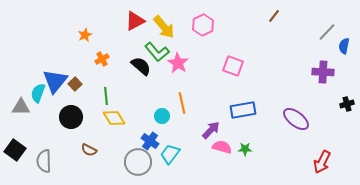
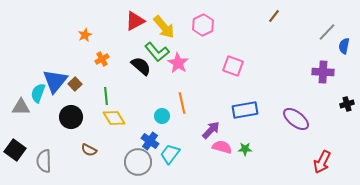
blue rectangle: moved 2 px right
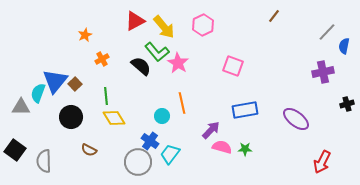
purple cross: rotated 15 degrees counterclockwise
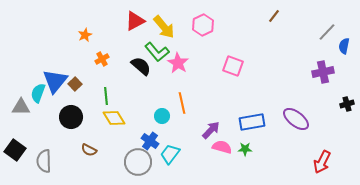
blue rectangle: moved 7 px right, 12 px down
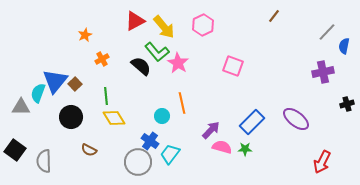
blue rectangle: rotated 35 degrees counterclockwise
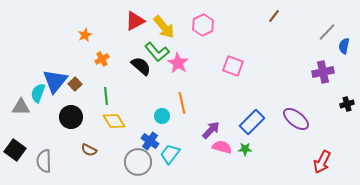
yellow diamond: moved 3 px down
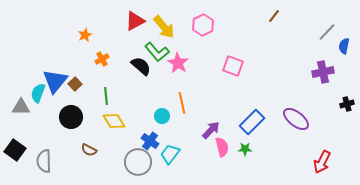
pink semicircle: rotated 60 degrees clockwise
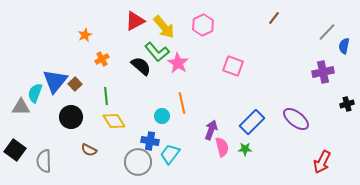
brown line: moved 2 px down
cyan semicircle: moved 3 px left
purple arrow: rotated 24 degrees counterclockwise
blue cross: rotated 24 degrees counterclockwise
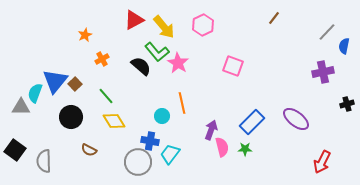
red triangle: moved 1 px left, 1 px up
green line: rotated 36 degrees counterclockwise
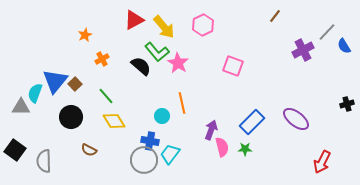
brown line: moved 1 px right, 2 px up
blue semicircle: rotated 42 degrees counterclockwise
purple cross: moved 20 px left, 22 px up; rotated 15 degrees counterclockwise
gray circle: moved 6 px right, 2 px up
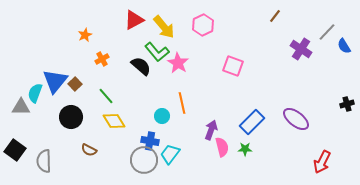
purple cross: moved 2 px left, 1 px up; rotated 30 degrees counterclockwise
